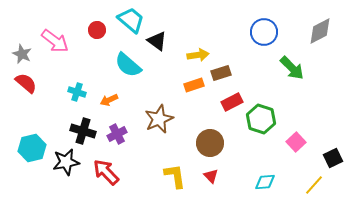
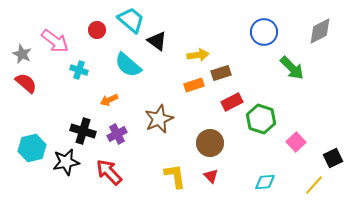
cyan cross: moved 2 px right, 22 px up
red arrow: moved 3 px right
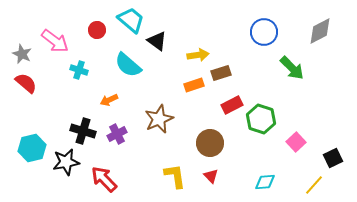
red rectangle: moved 3 px down
red arrow: moved 5 px left, 7 px down
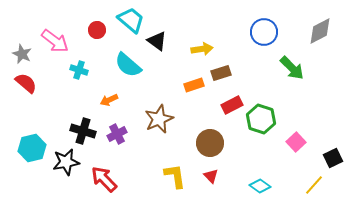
yellow arrow: moved 4 px right, 6 px up
cyan diamond: moved 5 px left, 4 px down; rotated 40 degrees clockwise
